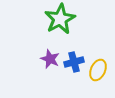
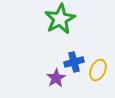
purple star: moved 6 px right, 19 px down; rotated 18 degrees clockwise
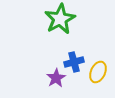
yellow ellipse: moved 2 px down
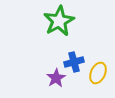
green star: moved 1 px left, 2 px down
yellow ellipse: moved 1 px down
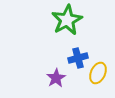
green star: moved 8 px right, 1 px up
blue cross: moved 4 px right, 4 px up
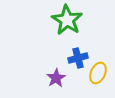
green star: rotated 12 degrees counterclockwise
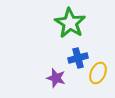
green star: moved 3 px right, 3 px down
purple star: rotated 24 degrees counterclockwise
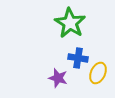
blue cross: rotated 24 degrees clockwise
purple star: moved 2 px right
